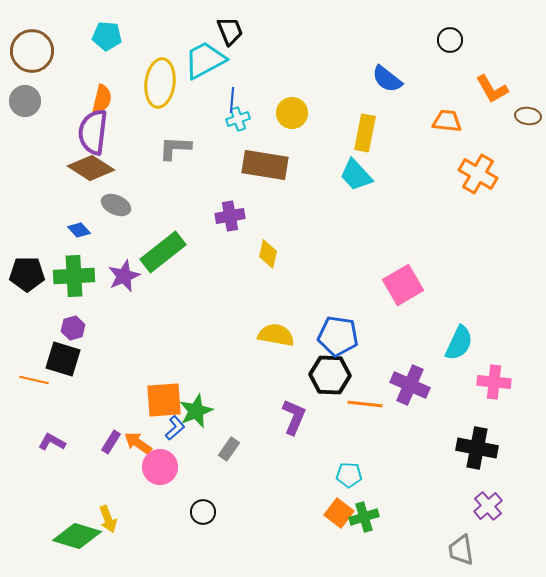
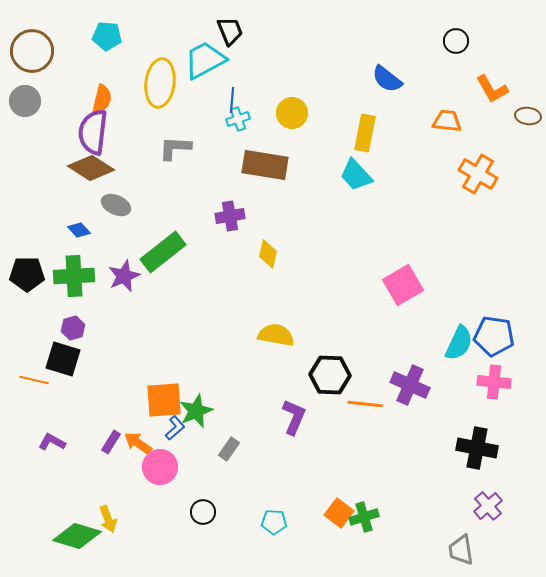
black circle at (450, 40): moved 6 px right, 1 px down
blue pentagon at (338, 336): moved 156 px right
cyan pentagon at (349, 475): moved 75 px left, 47 px down
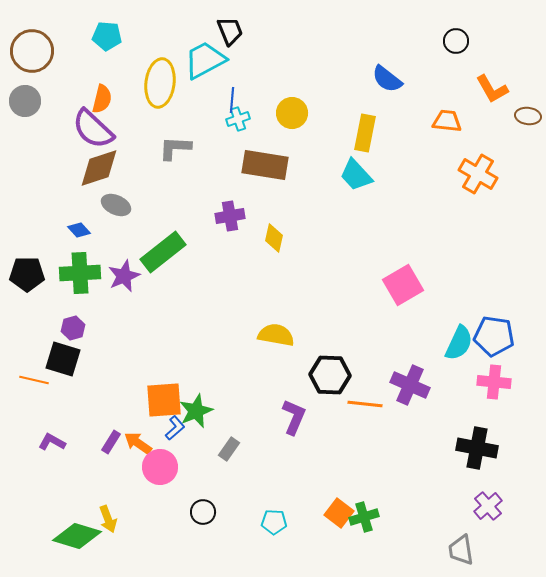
purple semicircle at (93, 132): moved 3 px up; rotated 54 degrees counterclockwise
brown diamond at (91, 168): moved 8 px right; rotated 51 degrees counterclockwise
yellow diamond at (268, 254): moved 6 px right, 16 px up
green cross at (74, 276): moved 6 px right, 3 px up
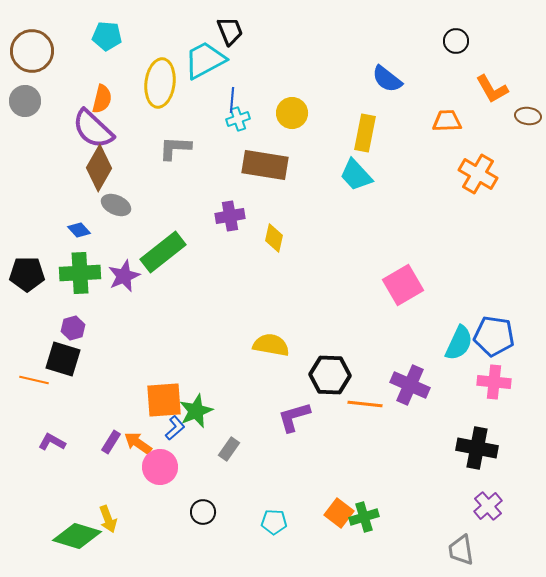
orange trapezoid at (447, 121): rotated 8 degrees counterclockwise
brown diamond at (99, 168): rotated 42 degrees counterclockwise
yellow semicircle at (276, 335): moved 5 px left, 10 px down
purple L-shape at (294, 417): rotated 129 degrees counterclockwise
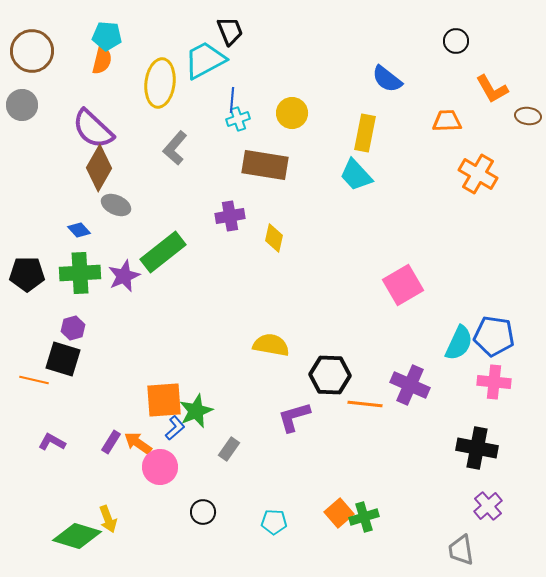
orange semicircle at (102, 99): moved 39 px up
gray circle at (25, 101): moved 3 px left, 4 px down
gray L-shape at (175, 148): rotated 52 degrees counterclockwise
orange square at (339, 513): rotated 12 degrees clockwise
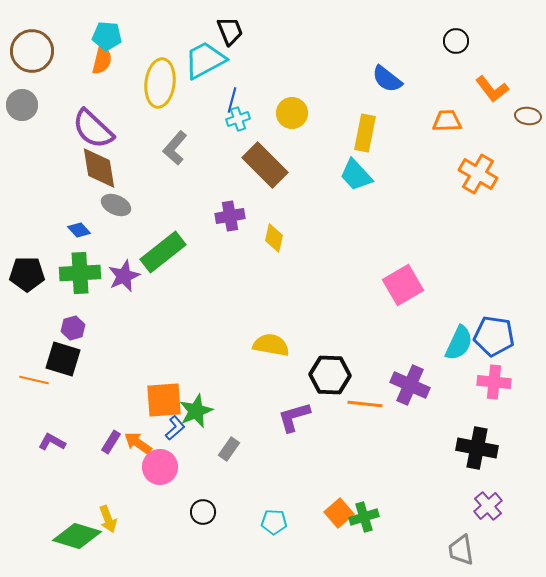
orange L-shape at (492, 89): rotated 8 degrees counterclockwise
blue line at (232, 100): rotated 10 degrees clockwise
brown rectangle at (265, 165): rotated 36 degrees clockwise
brown diamond at (99, 168): rotated 39 degrees counterclockwise
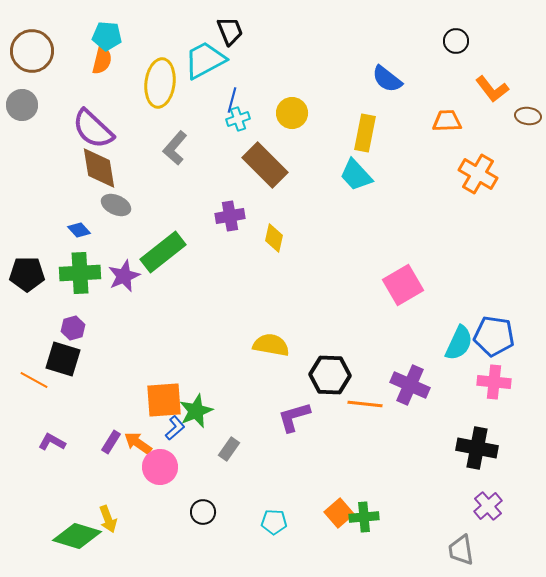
orange line at (34, 380): rotated 16 degrees clockwise
green cross at (364, 517): rotated 12 degrees clockwise
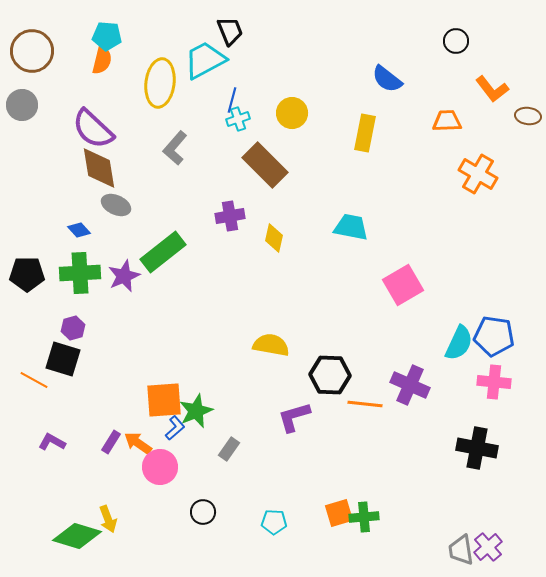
cyan trapezoid at (356, 175): moved 5 px left, 52 px down; rotated 144 degrees clockwise
purple cross at (488, 506): moved 41 px down
orange square at (339, 513): rotated 24 degrees clockwise
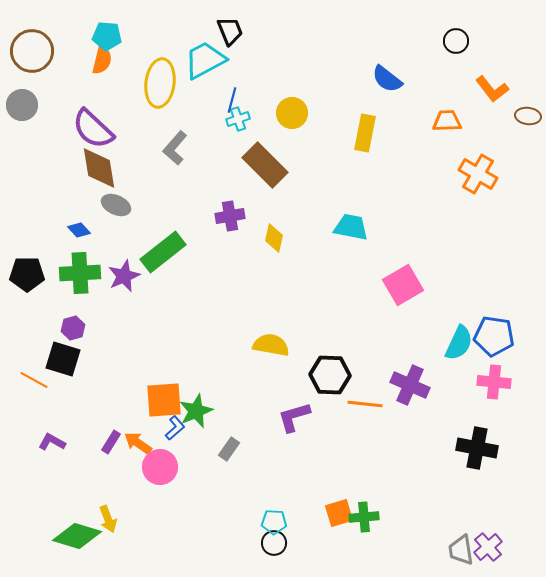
black circle at (203, 512): moved 71 px right, 31 px down
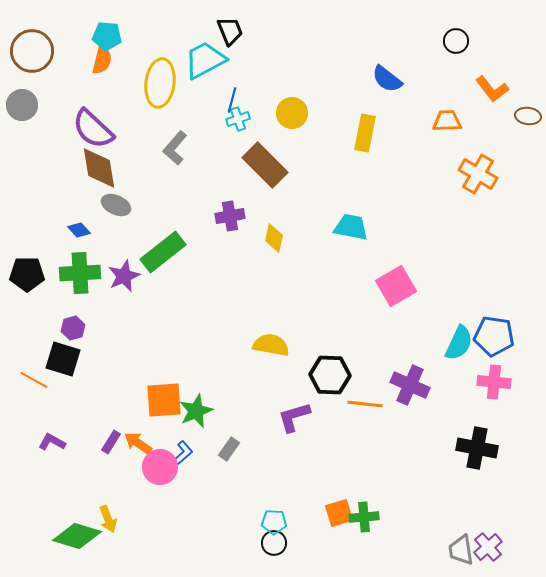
pink square at (403, 285): moved 7 px left, 1 px down
blue L-shape at (175, 428): moved 8 px right, 25 px down
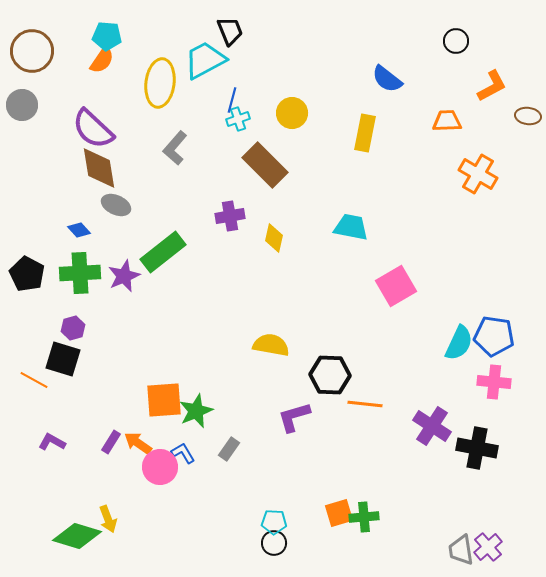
orange semicircle at (102, 60): rotated 20 degrees clockwise
orange L-shape at (492, 89): moved 3 px up; rotated 80 degrees counterclockwise
black pentagon at (27, 274): rotated 28 degrees clockwise
purple cross at (410, 385): moved 22 px right, 41 px down; rotated 9 degrees clockwise
blue L-shape at (183, 453): rotated 80 degrees counterclockwise
